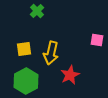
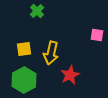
pink square: moved 5 px up
green hexagon: moved 2 px left, 1 px up
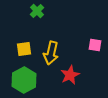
pink square: moved 2 px left, 10 px down
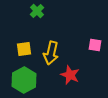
red star: rotated 24 degrees counterclockwise
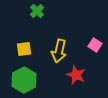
pink square: rotated 24 degrees clockwise
yellow arrow: moved 8 px right, 2 px up
red star: moved 6 px right
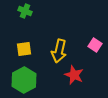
green cross: moved 12 px left; rotated 24 degrees counterclockwise
red star: moved 2 px left
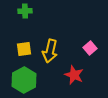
green cross: rotated 24 degrees counterclockwise
pink square: moved 5 px left, 3 px down; rotated 16 degrees clockwise
yellow arrow: moved 9 px left
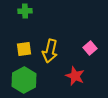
red star: moved 1 px right, 1 px down
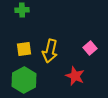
green cross: moved 3 px left, 1 px up
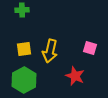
pink square: rotated 32 degrees counterclockwise
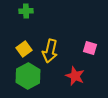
green cross: moved 4 px right, 1 px down
yellow square: rotated 28 degrees counterclockwise
green hexagon: moved 4 px right, 4 px up
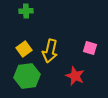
green hexagon: moved 1 px left; rotated 20 degrees clockwise
